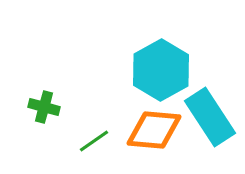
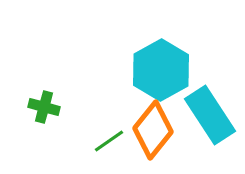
cyan rectangle: moved 2 px up
orange diamond: moved 1 px left; rotated 56 degrees counterclockwise
green line: moved 15 px right
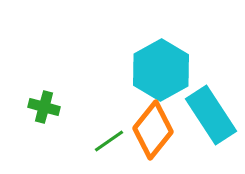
cyan rectangle: moved 1 px right
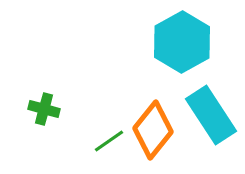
cyan hexagon: moved 21 px right, 28 px up
green cross: moved 2 px down
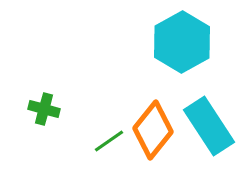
cyan rectangle: moved 2 px left, 11 px down
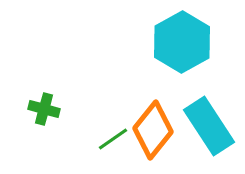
green line: moved 4 px right, 2 px up
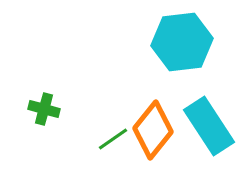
cyan hexagon: rotated 22 degrees clockwise
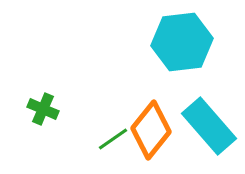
green cross: moved 1 px left; rotated 8 degrees clockwise
cyan rectangle: rotated 8 degrees counterclockwise
orange diamond: moved 2 px left
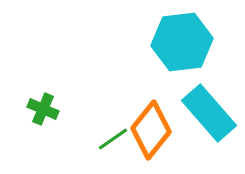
cyan rectangle: moved 13 px up
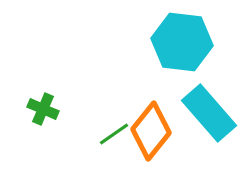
cyan hexagon: rotated 14 degrees clockwise
orange diamond: moved 1 px down
green line: moved 1 px right, 5 px up
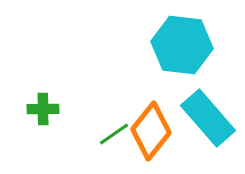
cyan hexagon: moved 3 px down
green cross: rotated 24 degrees counterclockwise
cyan rectangle: moved 1 px left, 5 px down
